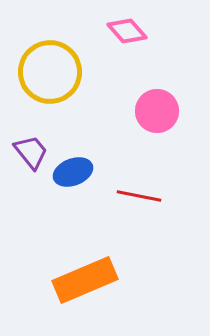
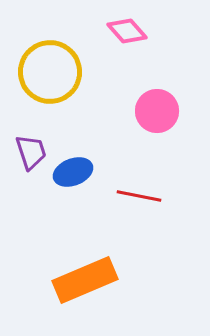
purple trapezoid: rotated 21 degrees clockwise
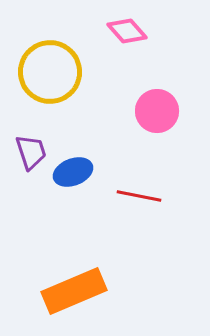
orange rectangle: moved 11 px left, 11 px down
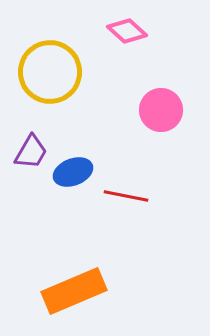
pink diamond: rotated 6 degrees counterclockwise
pink circle: moved 4 px right, 1 px up
purple trapezoid: rotated 48 degrees clockwise
red line: moved 13 px left
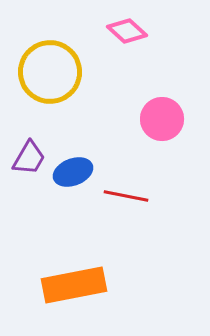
pink circle: moved 1 px right, 9 px down
purple trapezoid: moved 2 px left, 6 px down
orange rectangle: moved 6 px up; rotated 12 degrees clockwise
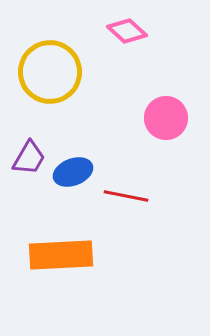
pink circle: moved 4 px right, 1 px up
orange rectangle: moved 13 px left, 30 px up; rotated 8 degrees clockwise
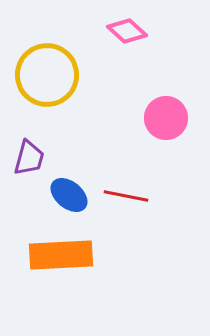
yellow circle: moved 3 px left, 3 px down
purple trapezoid: rotated 15 degrees counterclockwise
blue ellipse: moved 4 px left, 23 px down; rotated 60 degrees clockwise
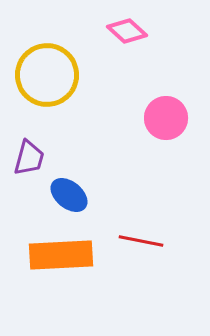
red line: moved 15 px right, 45 px down
